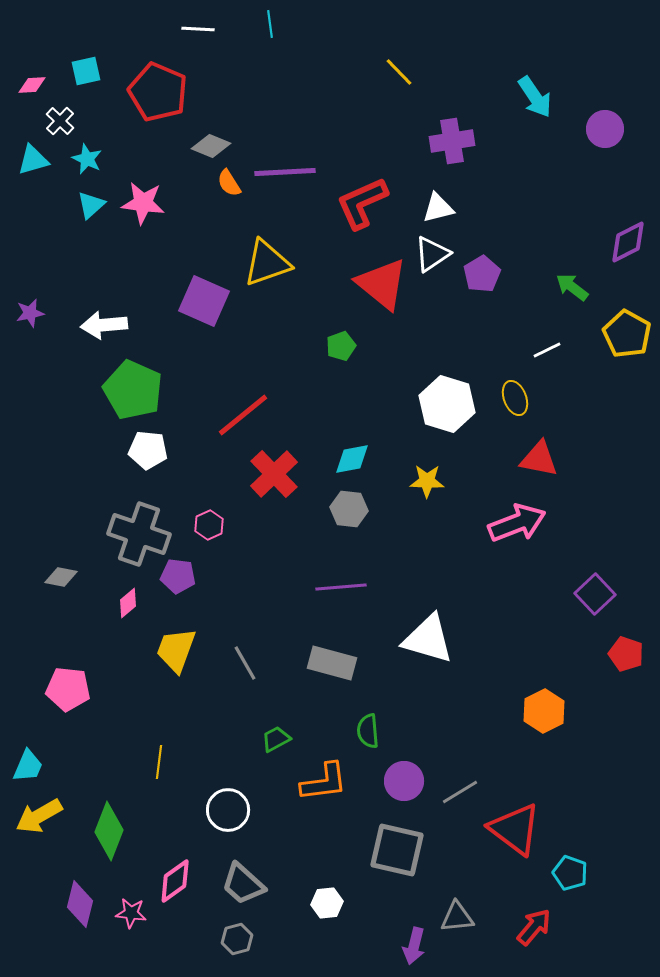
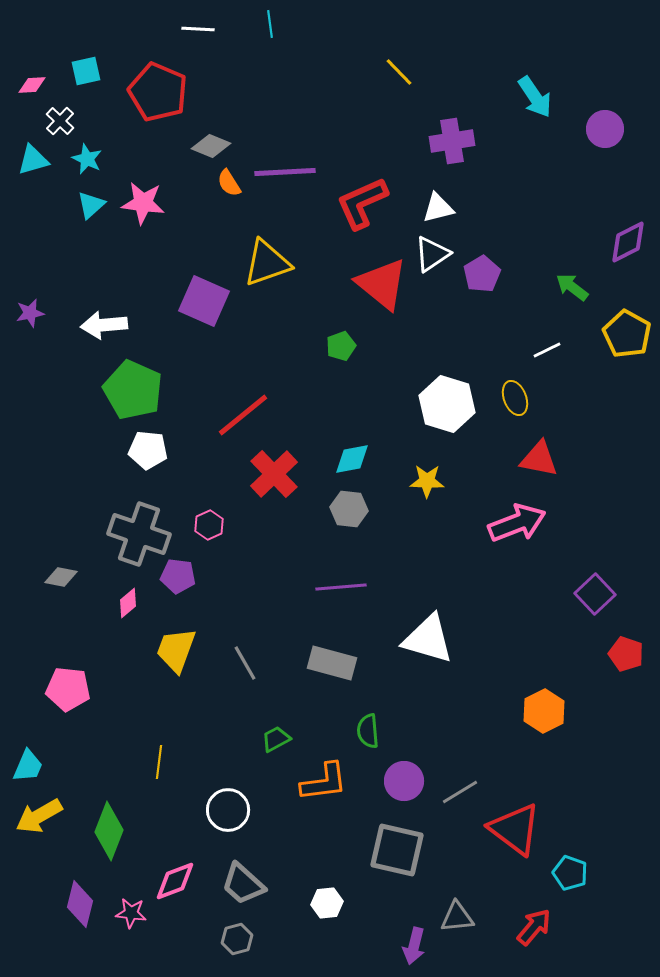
pink diamond at (175, 881): rotated 15 degrees clockwise
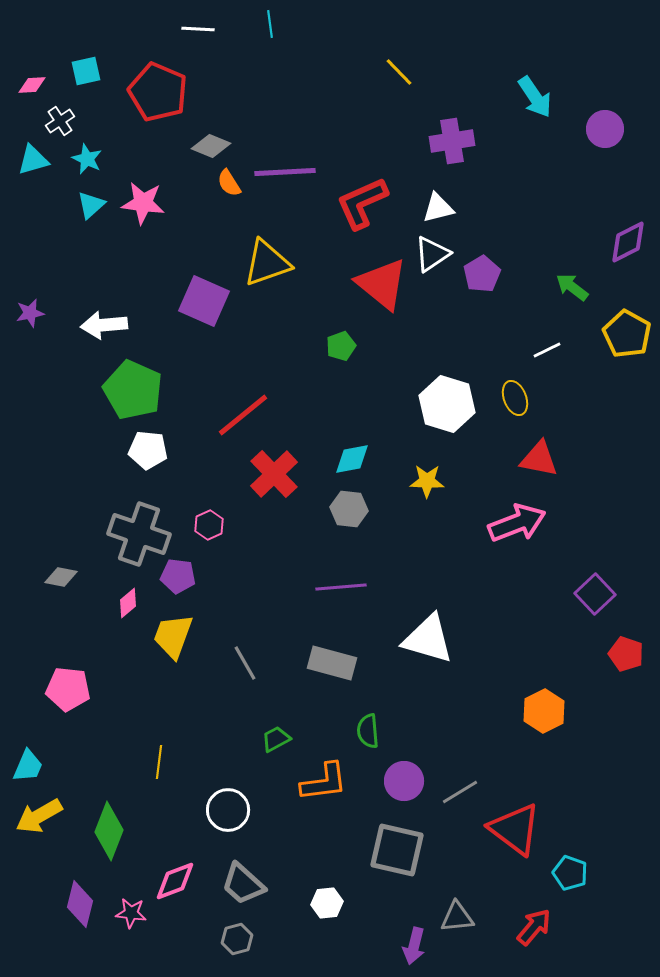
white cross at (60, 121): rotated 12 degrees clockwise
yellow trapezoid at (176, 650): moved 3 px left, 14 px up
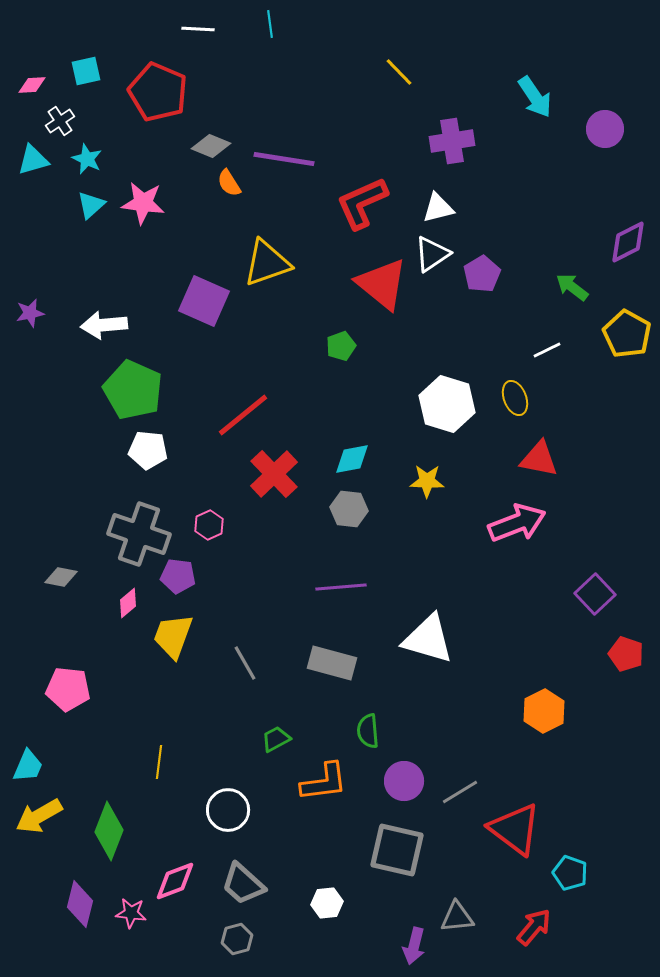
purple line at (285, 172): moved 1 px left, 13 px up; rotated 12 degrees clockwise
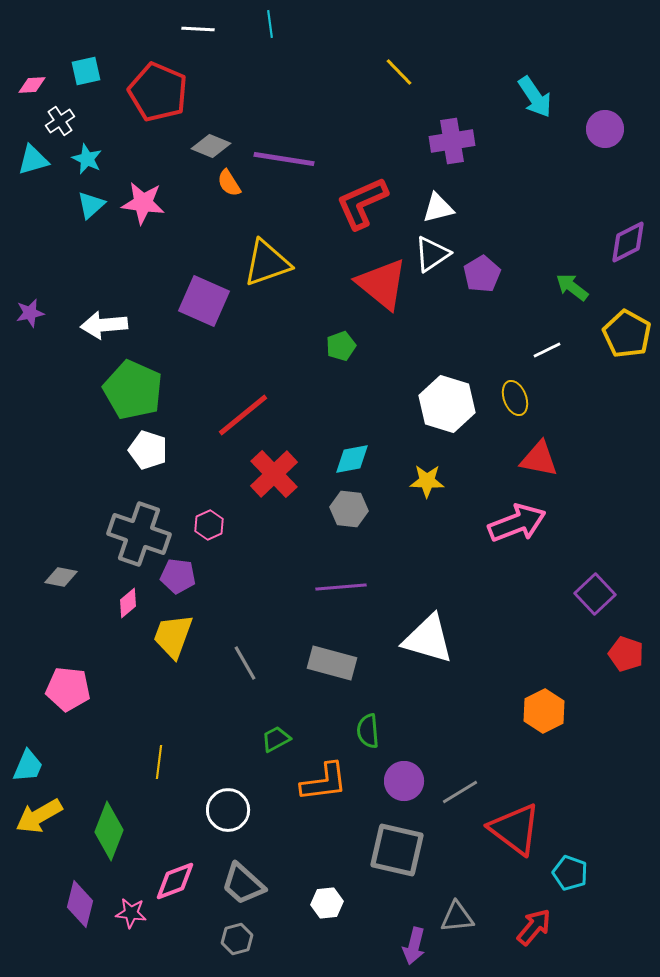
white pentagon at (148, 450): rotated 12 degrees clockwise
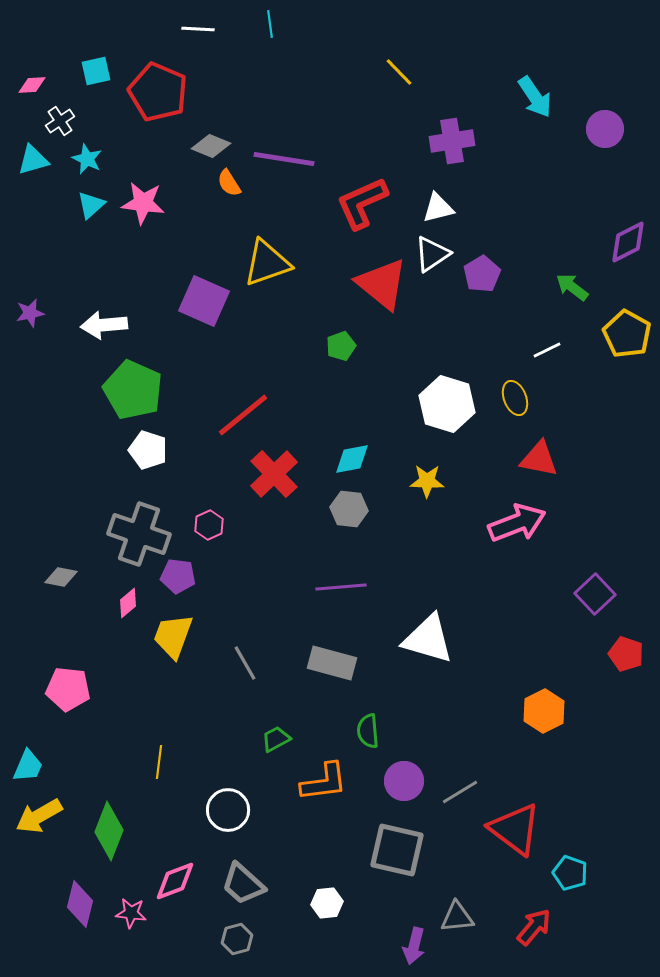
cyan square at (86, 71): moved 10 px right
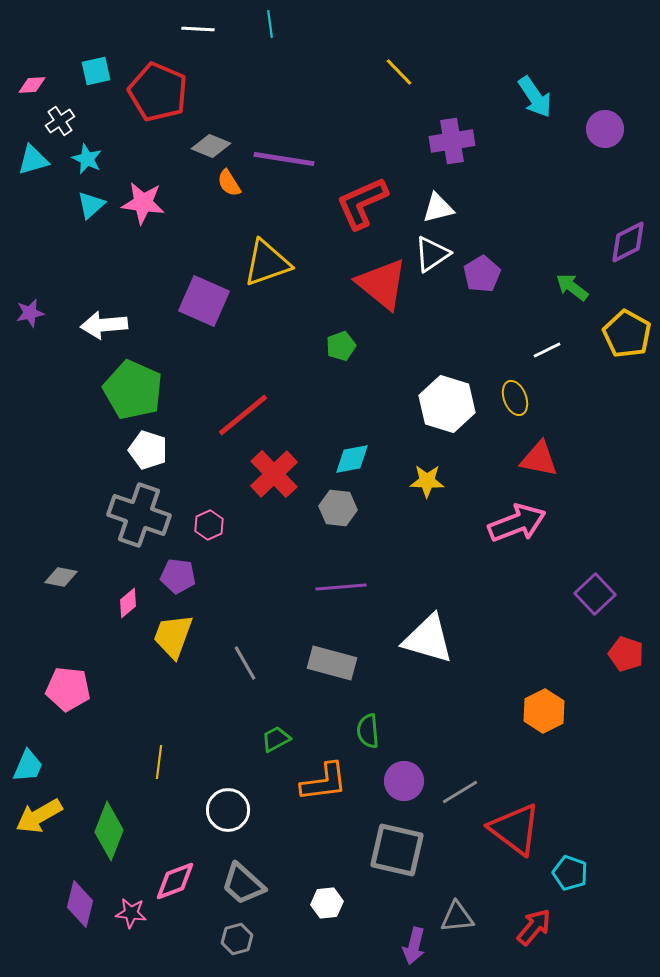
gray hexagon at (349, 509): moved 11 px left, 1 px up
gray cross at (139, 534): moved 19 px up
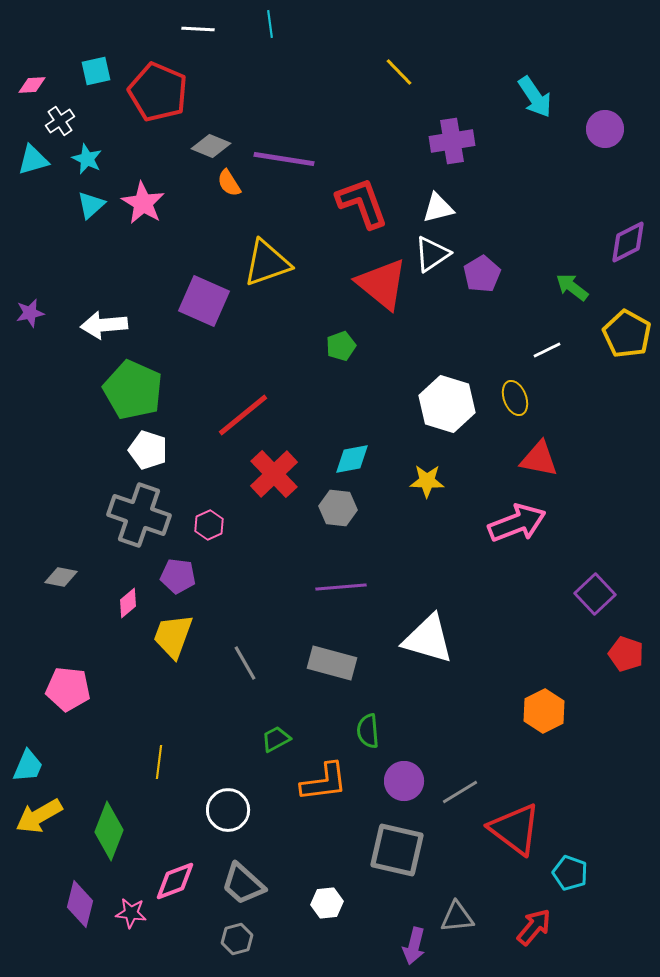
pink star at (143, 203): rotated 24 degrees clockwise
red L-shape at (362, 203): rotated 94 degrees clockwise
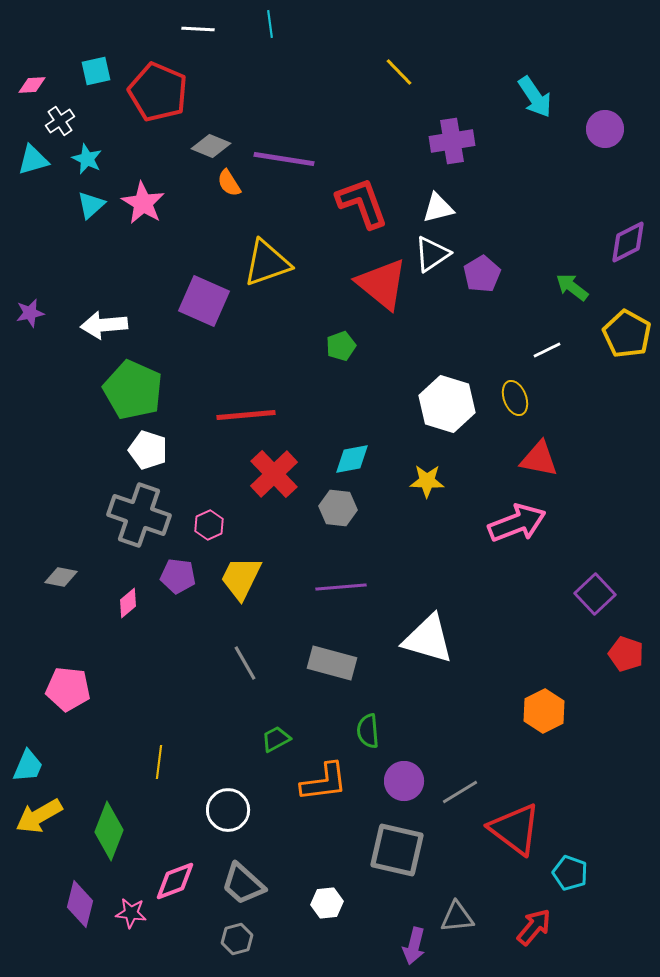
red line at (243, 415): moved 3 px right; rotated 34 degrees clockwise
yellow trapezoid at (173, 636): moved 68 px right, 58 px up; rotated 6 degrees clockwise
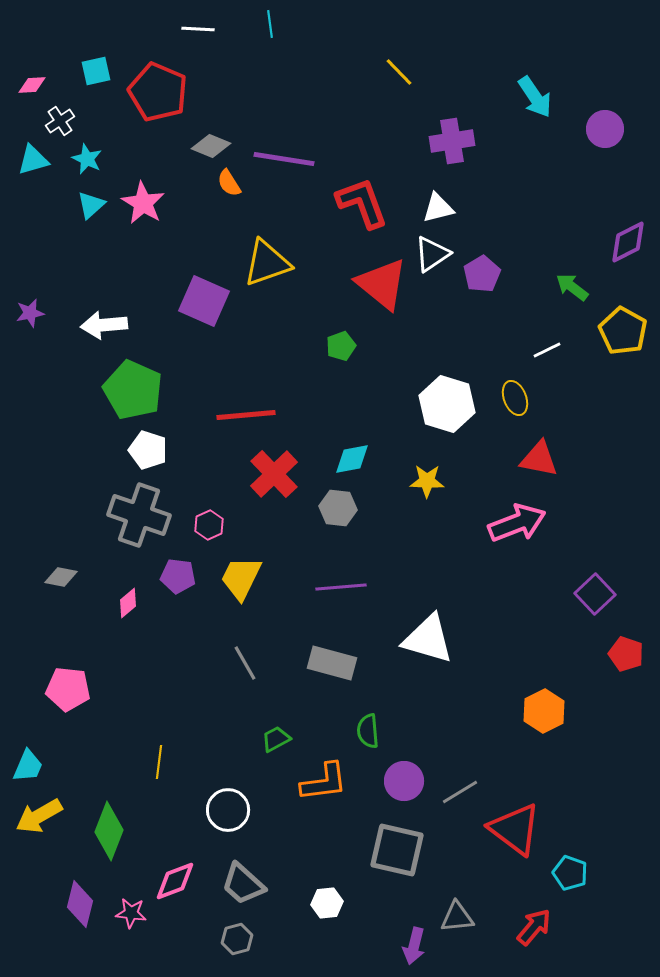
yellow pentagon at (627, 334): moved 4 px left, 3 px up
